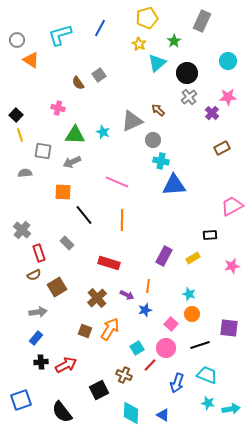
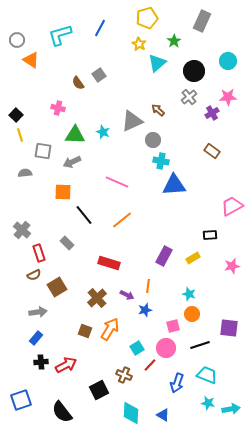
black circle at (187, 73): moved 7 px right, 2 px up
purple cross at (212, 113): rotated 16 degrees clockwise
brown rectangle at (222, 148): moved 10 px left, 3 px down; rotated 63 degrees clockwise
orange line at (122, 220): rotated 50 degrees clockwise
pink square at (171, 324): moved 2 px right, 2 px down; rotated 32 degrees clockwise
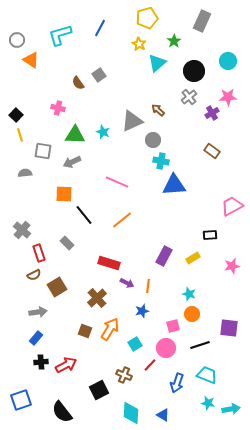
orange square at (63, 192): moved 1 px right, 2 px down
purple arrow at (127, 295): moved 12 px up
blue star at (145, 310): moved 3 px left, 1 px down
cyan square at (137, 348): moved 2 px left, 4 px up
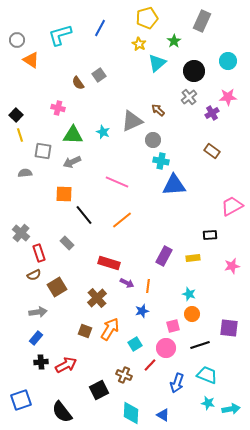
green triangle at (75, 135): moved 2 px left
gray cross at (22, 230): moved 1 px left, 3 px down
yellow rectangle at (193, 258): rotated 24 degrees clockwise
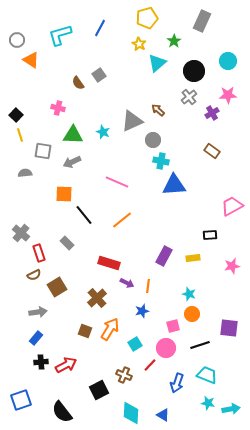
pink star at (228, 97): moved 2 px up
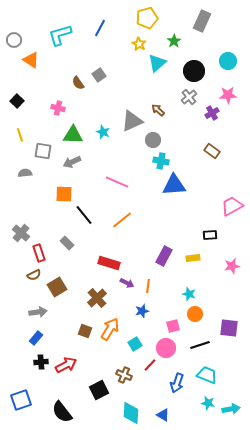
gray circle at (17, 40): moved 3 px left
black square at (16, 115): moved 1 px right, 14 px up
orange circle at (192, 314): moved 3 px right
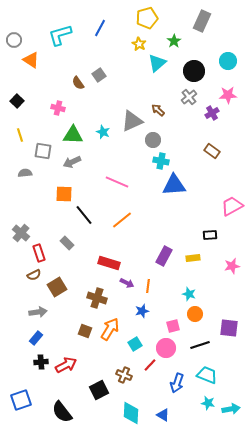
brown cross at (97, 298): rotated 30 degrees counterclockwise
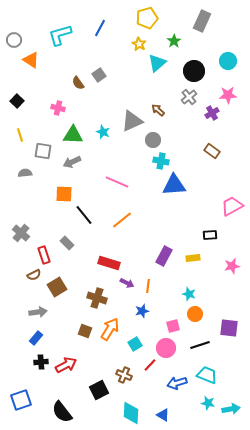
red rectangle at (39, 253): moved 5 px right, 2 px down
blue arrow at (177, 383): rotated 54 degrees clockwise
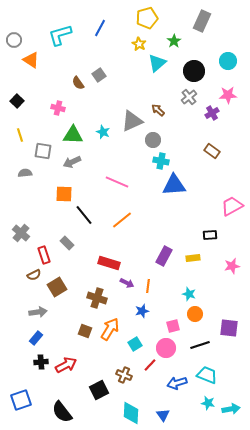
blue triangle at (163, 415): rotated 24 degrees clockwise
